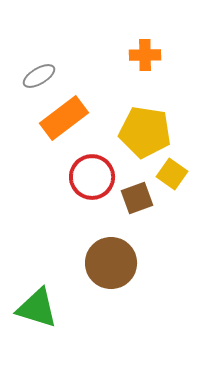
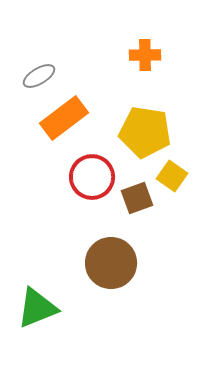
yellow square: moved 2 px down
green triangle: rotated 39 degrees counterclockwise
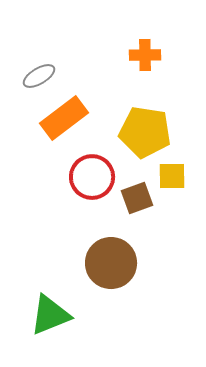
yellow square: rotated 36 degrees counterclockwise
green triangle: moved 13 px right, 7 px down
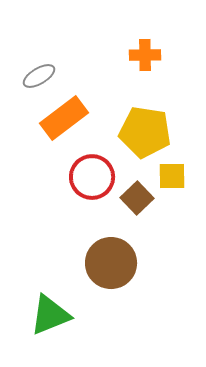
brown square: rotated 24 degrees counterclockwise
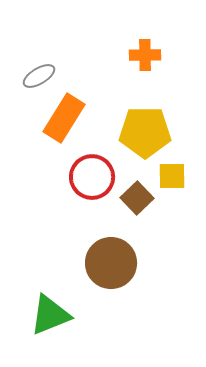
orange rectangle: rotated 21 degrees counterclockwise
yellow pentagon: rotated 9 degrees counterclockwise
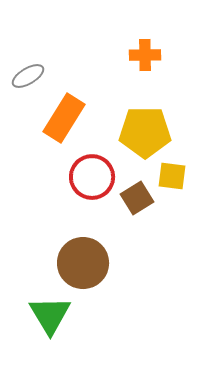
gray ellipse: moved 11 px left
yellow square: rotated 8 degrees clockwise
brown square: rotated 12 degrees clockwise
brown circle: moved 28 px left
green triangle: rotated 39 degrees counterclockwise
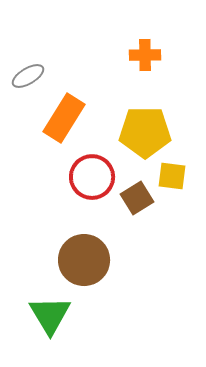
brown circle: moved 1 px right, 3 px up
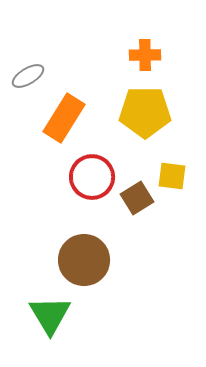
yellow pentagon: moved 20 px up
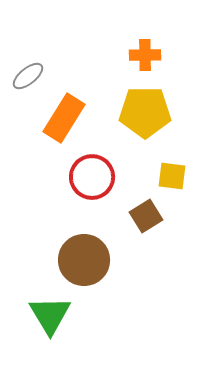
gray ellipse: rotated 8 degrees counterclockwise
brown square: moved 9 px right, 18 px down
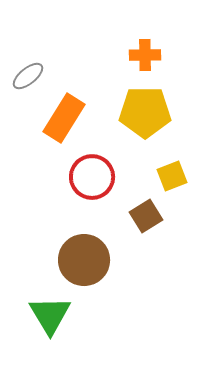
yellow square: rotated 28 degrees counterclockwise
